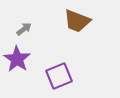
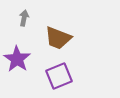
brown trapezoid: moved 19 px left, 17 px down
gray arrow: moved 11 px up; rotated 42 degrees counterclockwise
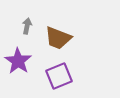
gray arrow: moved 3 px right, 8 px down
purple star: moved 1 px right, 2 px down
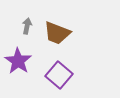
brown trapezoid: moved 1 px left, 5 px up
purple square: moved 1 px up; rotated 28 degrees counterclockwise
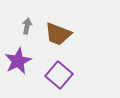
brown trapezoid: moved 1 px right, 1 px down
purple star: rotated 12 degrees clockwise
